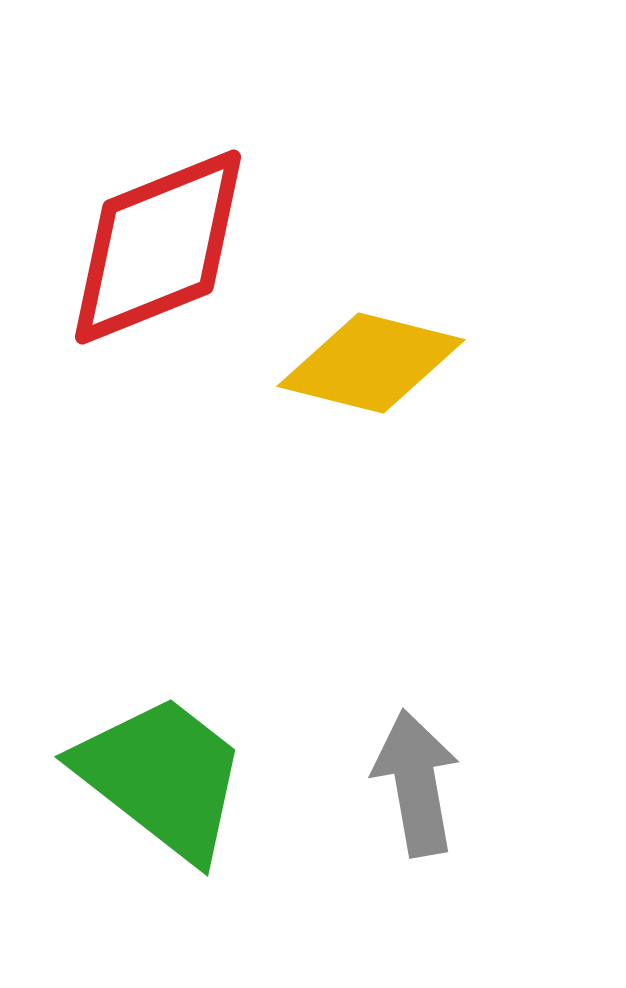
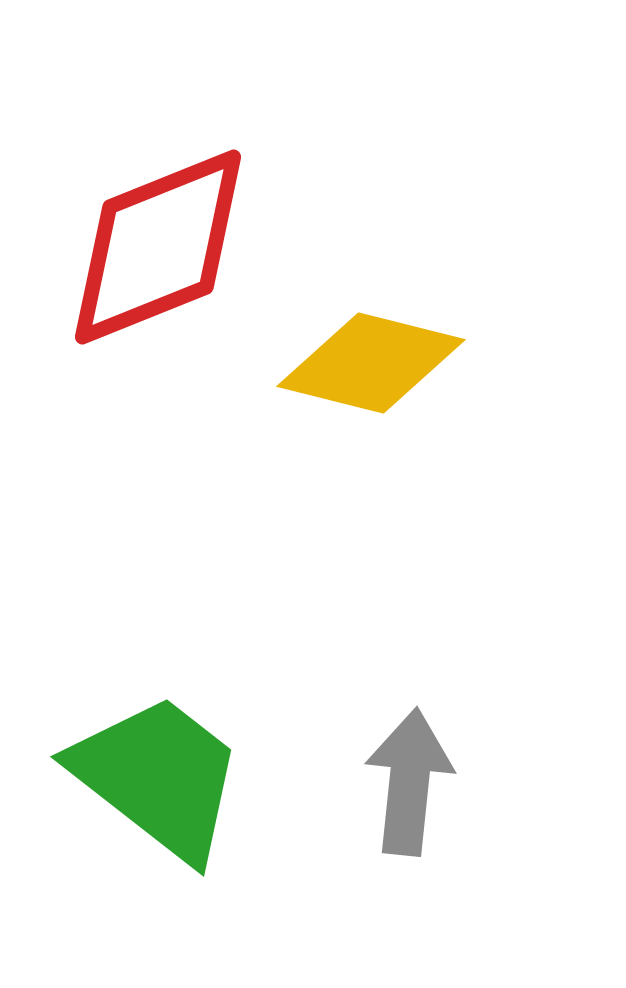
green trapezoid: moved 4 px left
gray arrow: moved 7 px left, 1 px up; rotated 16 degrees clockwise
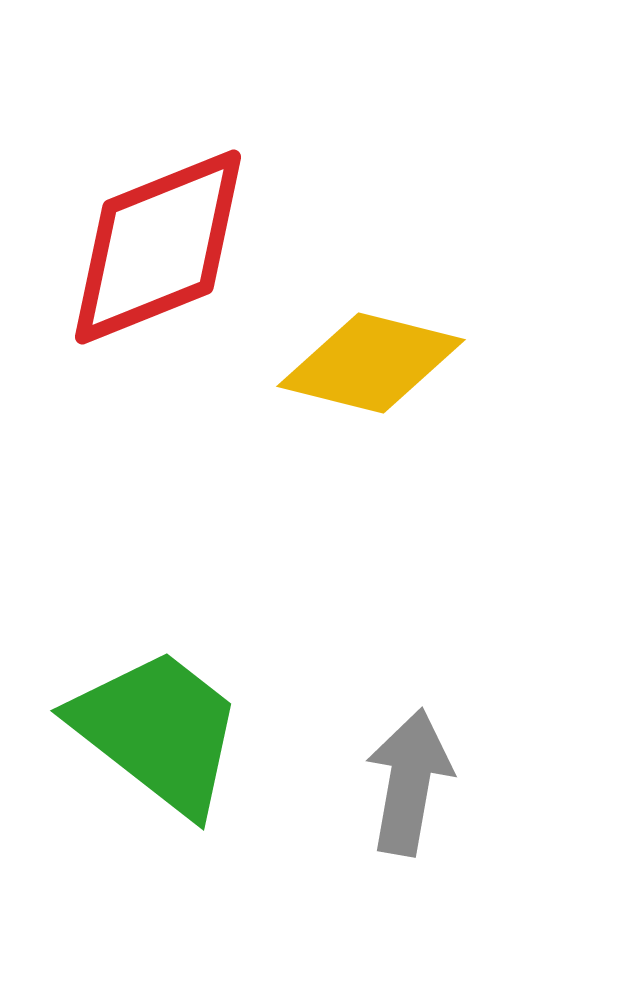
green trapezoid: moved 46 px up
gray arrow: rotated 4 degrees clockwise
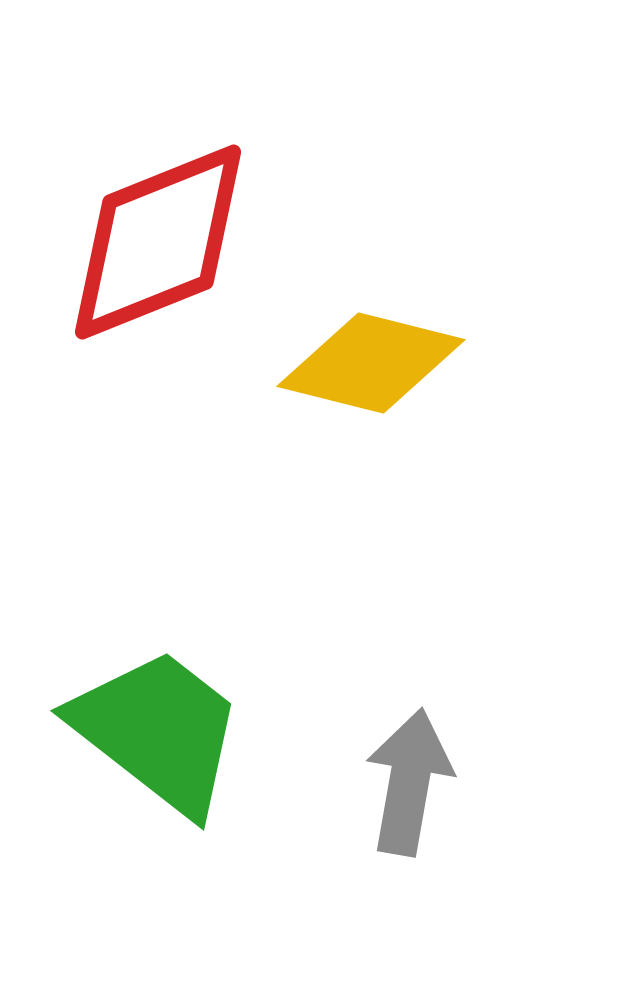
red diamond: moved 5 px up
